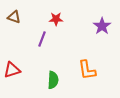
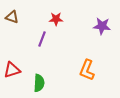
brown triangle: moved 2 px left
purple star: rotated 30 degrees counterclockwise
orange L-shape: rotated 30 degrees clockwise
green semicircle: moved 14 px left, 3 px down
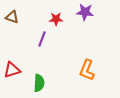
purple star: moved 17 px left, 14 px up
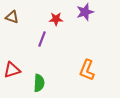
purple star: rotated 24 degrees counterclockwise
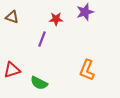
green semicircle: rotated 114 degrees clockwise
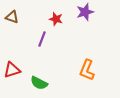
red star: rotated 16 degrees clockwise
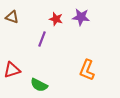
purple star: moved 4 px left, 5 px down; rotated 24 degrees clockwise
green semicircle: moved 2 px down
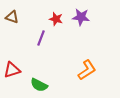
purple line: moved 1 px left, 1 px up
orange L-shape: rotated 145 degrees counterclockwise
